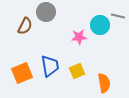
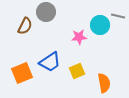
blue trapezoid: moved 4 px up; rotated 65 degrees clockwise
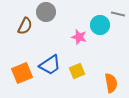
gray line: moved 2 px up
pink star: rotated 21 degrees clockwise
blue trapezoid: moved 3 px down
orange semicircle: moved 7 px right
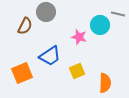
blue trapezoid: moved 9 px up
orange semicircle: moved 6 px left; rotated 12 degrees clockwise
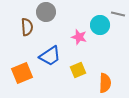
brown semicircle: moved 2 px right, 1 px down; rotated 30 degrees counterclockwise
yellow square: moved 1 px right, 1 px up
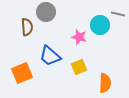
blue trapezoid: rotated 75 degrees clockwise
yellow square: moved 1 px right, 3 px up
